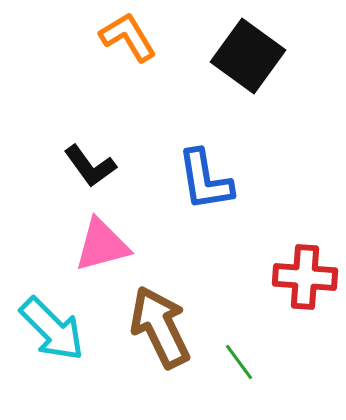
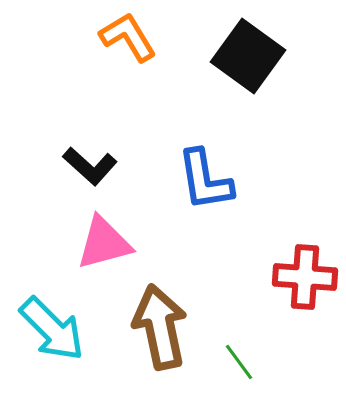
black L-shape: rotated 12 degrees counterclockwise
pink triangle: moved 2 px right, 2 px up
brown arrow: rotated 14 degrees clockwise
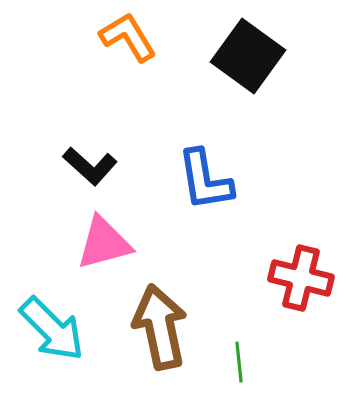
red cross: moved 4 px left, 1 px down; rotated 10 degrees clockwise
green line: rotated 30 degrees clockwise
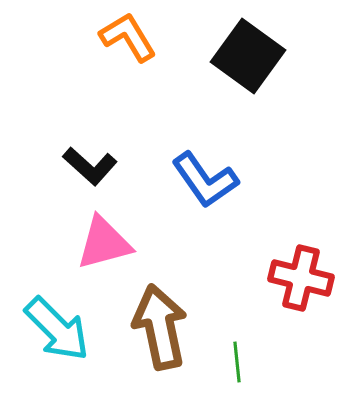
blue L-shape: rotated 26 degrees counterclockwise
cyan arrow: moved 5 px right
green line: moved 2 px left
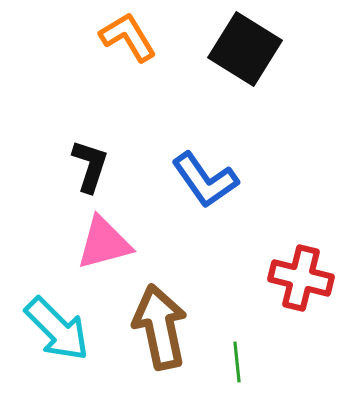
black square: moved 3 px left, 7 px up; rotated 4 degrees counterclockwise
black L-shape: rotated 114 degrees counterclockwise
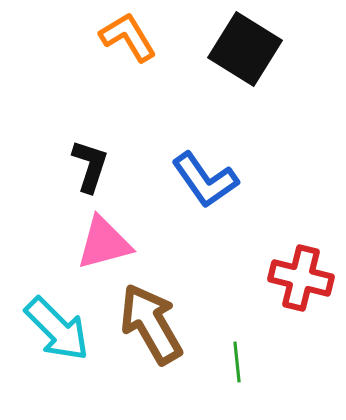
brown arrow: moved 9 px left, 3 px up; rotated 18 degrees counterclockwise
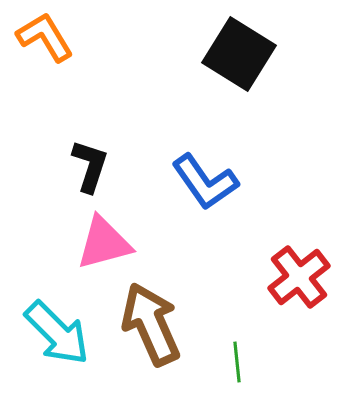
orange L-shape: moved 83 px left
black square: moved 6 px left, 5 px down
blue L-shape: moved 2 px down
red cross: moved 2 px left, 1 px up; rotated 38 degrees clockwise
brown arrow: rotated 6 degrees clockwise
cyan arrow: moved 4 px down
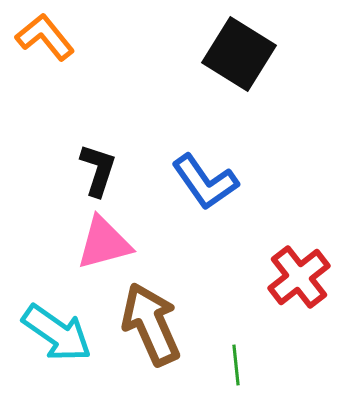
orange L-shape: rotated 8 degrees counterclockwise
black L-shape: moved 8 px right, 4 px down
cyan arrow: rotated 10 degrees counterclockwise
green line: moved 1 px left, 3 px down
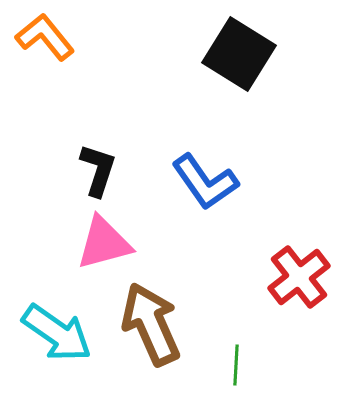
green line: rotated 9 degrees clockwise
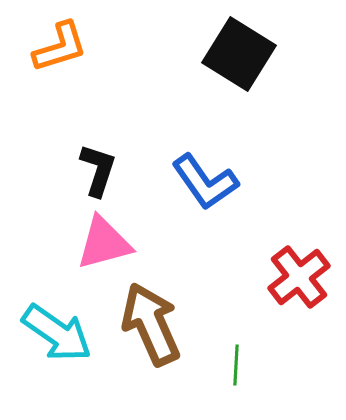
orange L-shape: moved 15 px right, 10 px down; rotated 112 degrees clockwise
